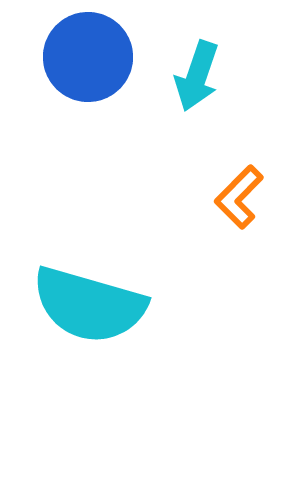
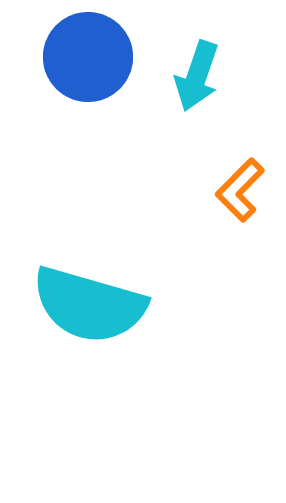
orange L-shape: moved 1 px right, 7 px up
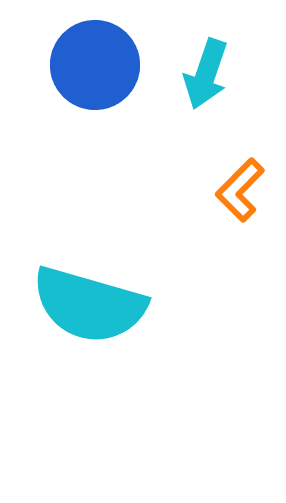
blue circle: moved 7 px right, 8 px down
cyan arrow: moved 9 px right, 2 px up
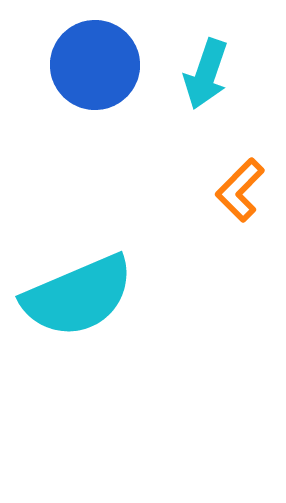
cyan semicircle: moved 11 px left, 9 px up; rotated 39 degrees counterclockwise
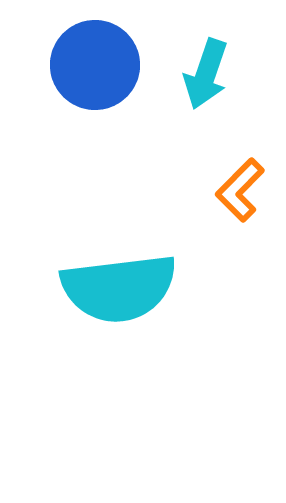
cyan semicircle: moved 41 px right, 8 px up; rotated 16 degrees clockwise
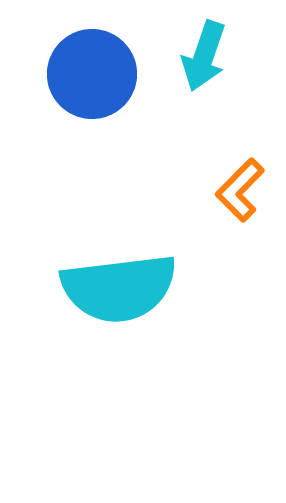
blue circle: moved 3 px left, 9 px down
cyan arrow: moved 2 px left, 18 px up
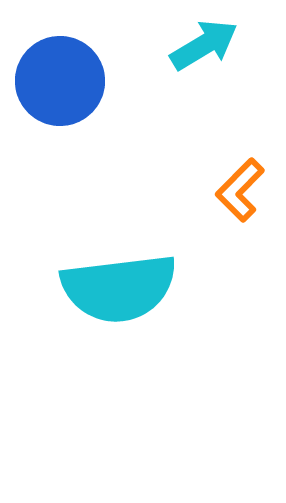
cyan arrow: moved 11 px up; rotated 140 degrees counterclockwise
blue circle: moved 32 px left, 7 px down
